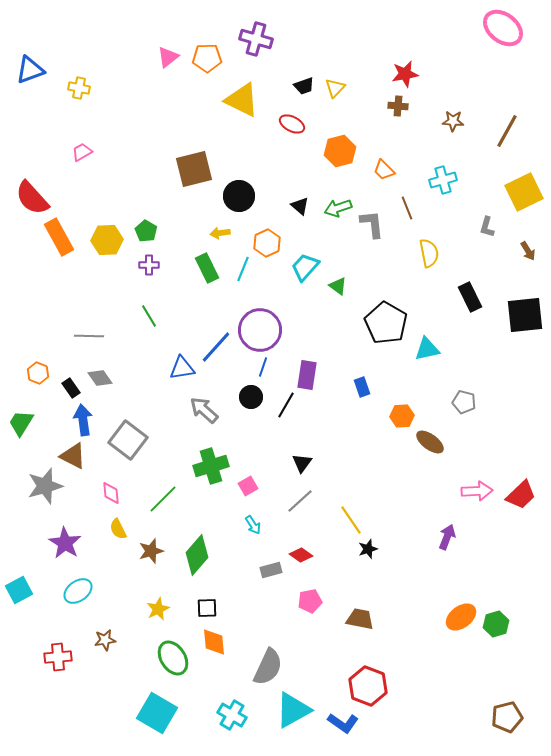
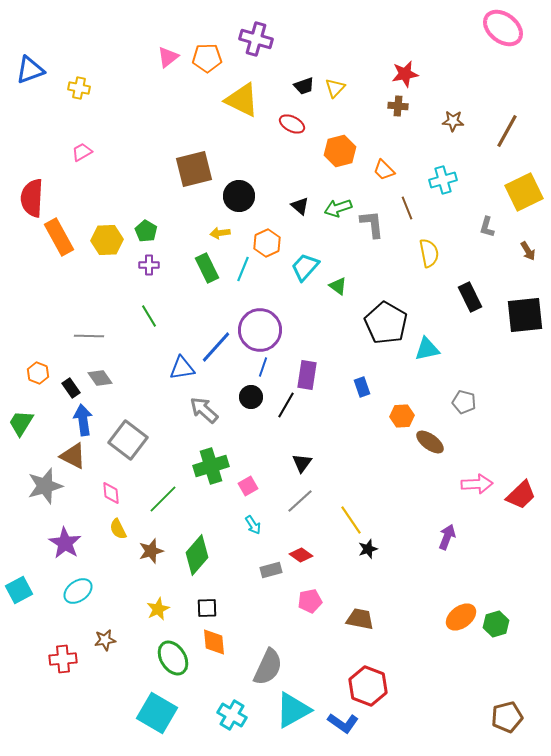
red semicircle at (32, 198): rotated 45 degrees clockwise
pink arrow at (477, 491): moved 7 px up
red cross at (58, 657): moved 5 px right, 2 px down
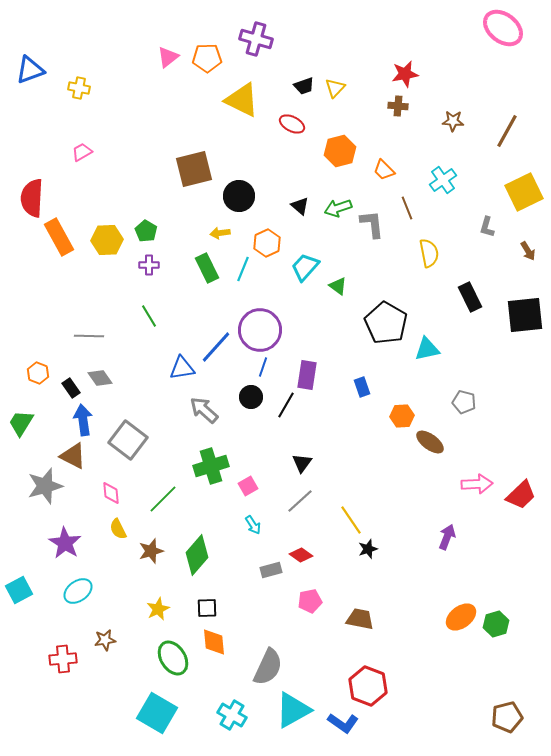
cyan cross at (443, 180): rotated 20 degrees counterclockwise
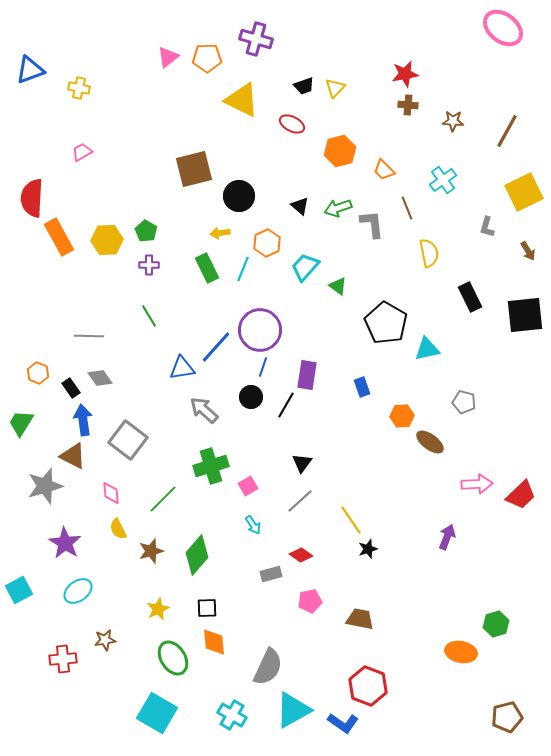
brown cross at (398, 106): moved 10 px right, 1 px up
gray rectangle at (271, 570): moved 4 px down
orange ellipse at (461, 617): moved 35 px down; rotated 48 degrees clockwise
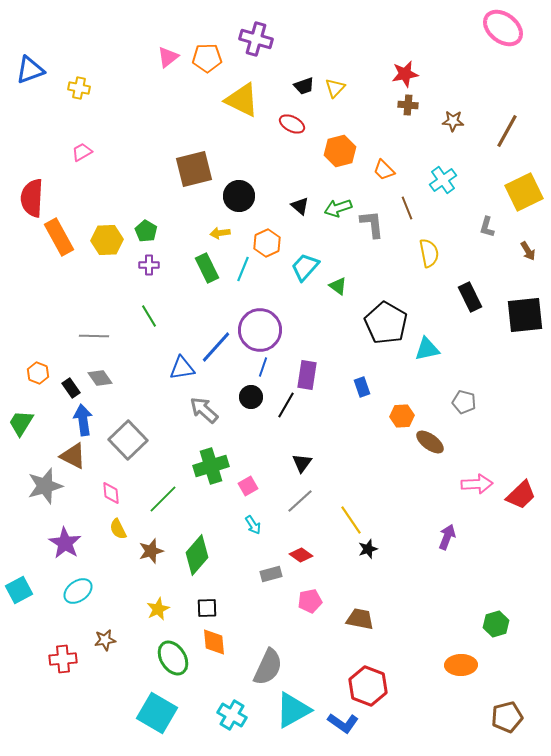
gray line at (89, 336): moved 5 px right
gray square at (128, 440): rotated 9 degrees clockwise
orange ellipse at (461, 652): moved 13 px down; rotated 12 degrees counterclockwise
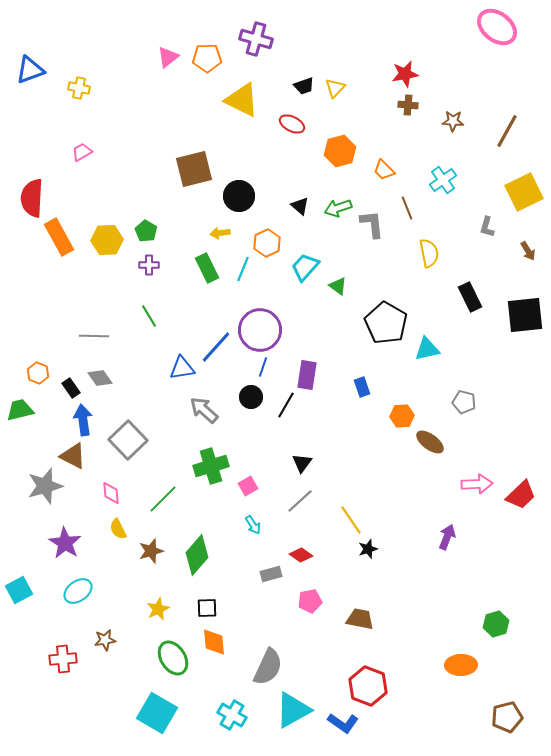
pink ellipse at (503, 28): moved 6 px left, 1 px up
green trapezoid at (21, 423): moved 1 px left, 13 px up; rotated 44 degrees clockwise
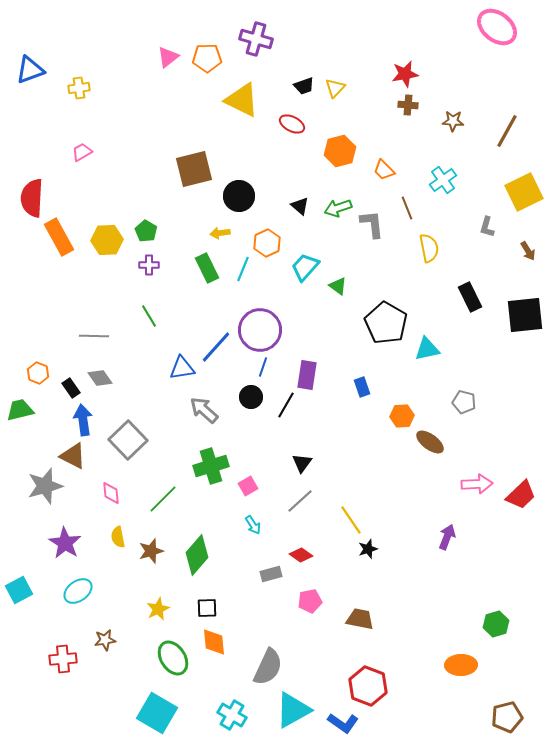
yellow cross at (79, 88): rotated 20 degrees counterclockwise
yellow semicircle at (429, 253): moved 5 px up
yellow semicircle at (118, 529): moved 8 px down; rotated 15 degrees clockwise
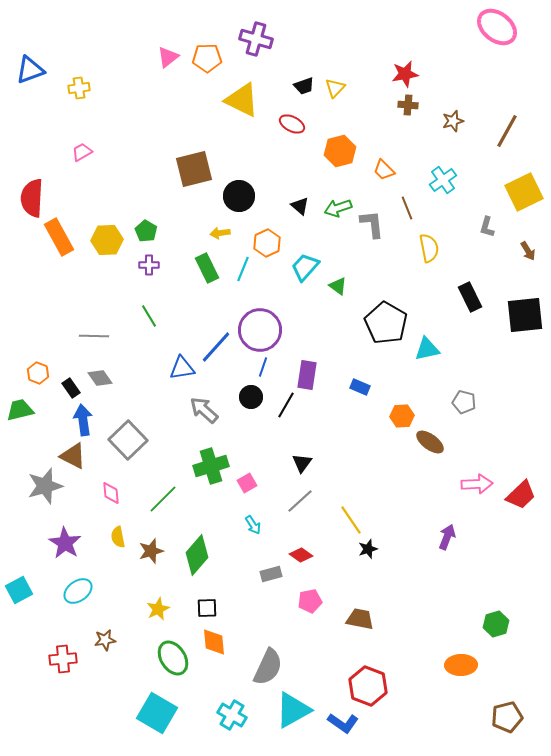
brown star at (453, 121): rotated 20 degrees counterclockwise
blue rectangle at (362, 387): moved 2 px left; rotated 48 degrees counterclockwise
pink square at (248, 486): moved 1 px left, 3 px up
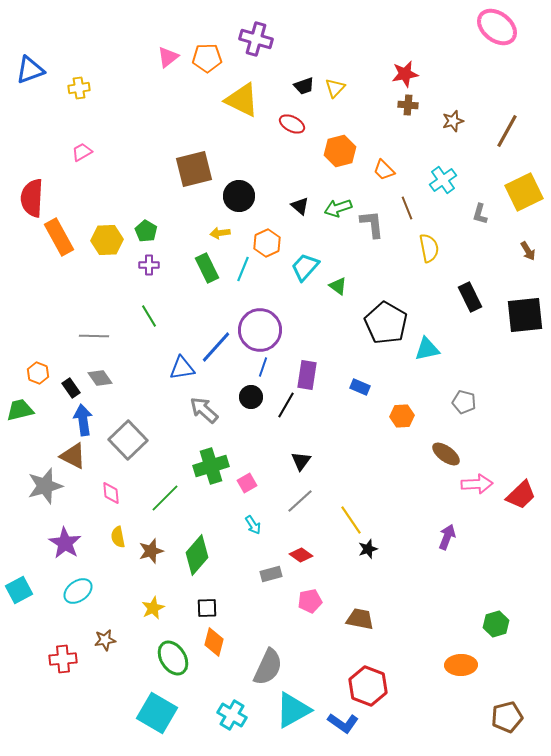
gray L-shape at (487, 227): moved 7 px left, 13 px up
brown ellipse at (430, 442): moved 16 px right, 12 px down
black triangle at (302, 463): moved 1 px left, 2 px up
green line at (163, 499): moved 2 px right, 1 px up
yellow star at (158, 609): moved 5 px left, 1 px up
orange diamond at (214, 642): rotated 20 degrees clockwise
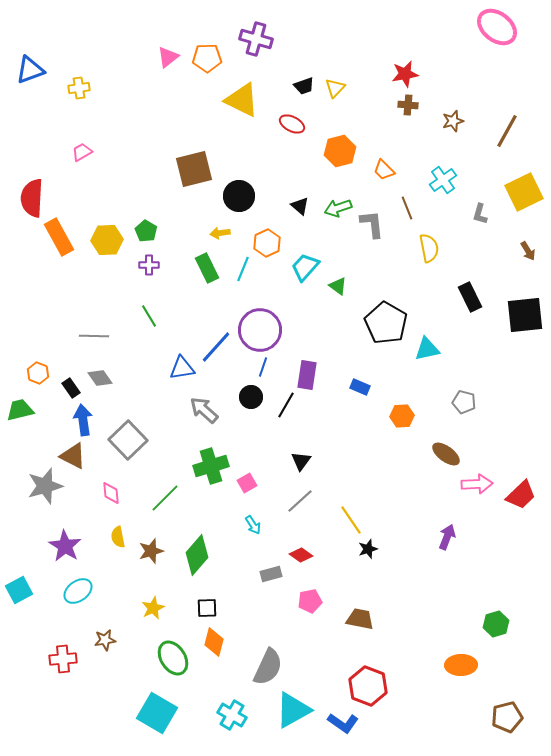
purple star at (65, 543): moved 3 px down
